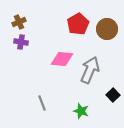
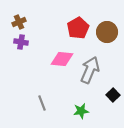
red pentagon: moved 4 px down
brown circle: moved 3 px down
green star: rotated 28 degrees counterclockwise
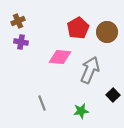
brown cross: moved 1 px left, 1 px up
pink diamond: moved 2 px left, 2 px up
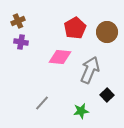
red pentagon: moved 3 px left
black square: moved 6 px left
gray line: rotated 63 degrees clockwise
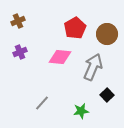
brown circle: moved 2 px down
purple cross: moved 1 px left, 10 px down; rotated 32 degrees counterclockwise
gray arrow: moved 3 px right, 3 px up
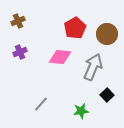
gray line: moved 1 px left, 1 px down
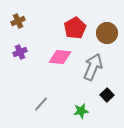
brown circle: moved 1 px up
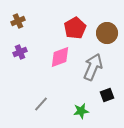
pink diamond: rotated 25 degrees counterclockwise
black square: rotated 24 degrees clockwise
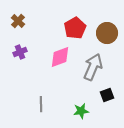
brown cross: rotated 24 degrees counterclockwise
gray line: rotated 42 degrees counterclockwise
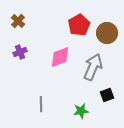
red pentagon: moved 4 px right, 3 px up
